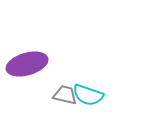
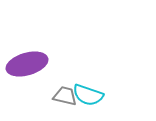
gray trapezoid: moved 1 px down
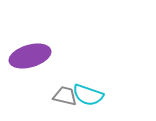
purple ellipse: moved 3 px right, 8 px up
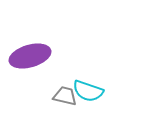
cyan semicircle: moved 4 px up
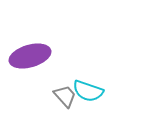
gray trapezoid: rotated 35 degrees clockwise
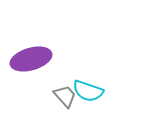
purple ellipse: moved 1 px right, 3 px down
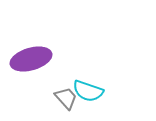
gray trapezoid: moved 1 px right, 2 px down
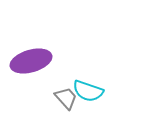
purple ellipse: moved 2 px down
